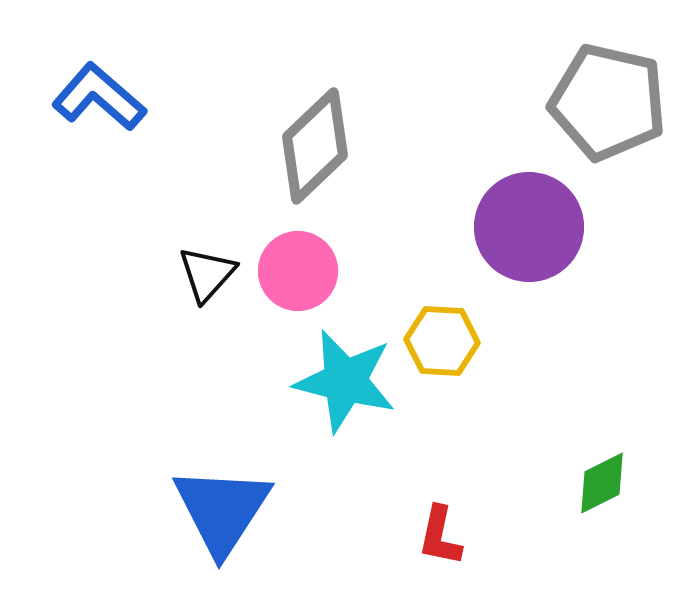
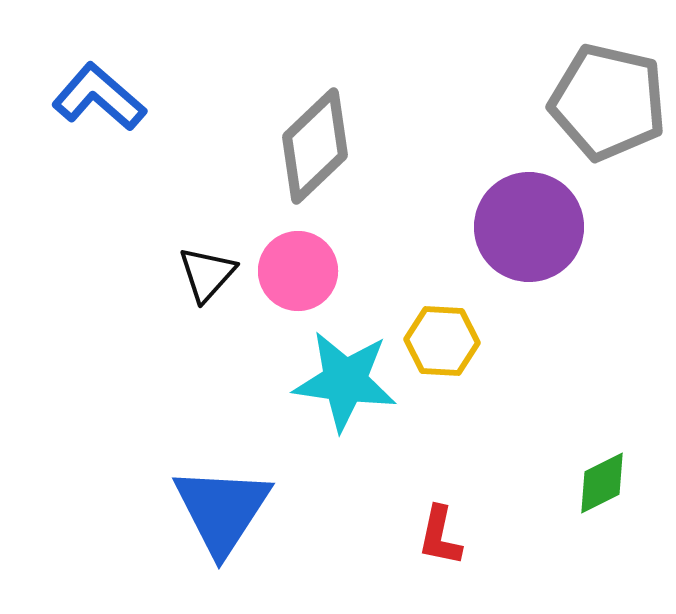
cyan star: rotated 6 degrees counterclockwise
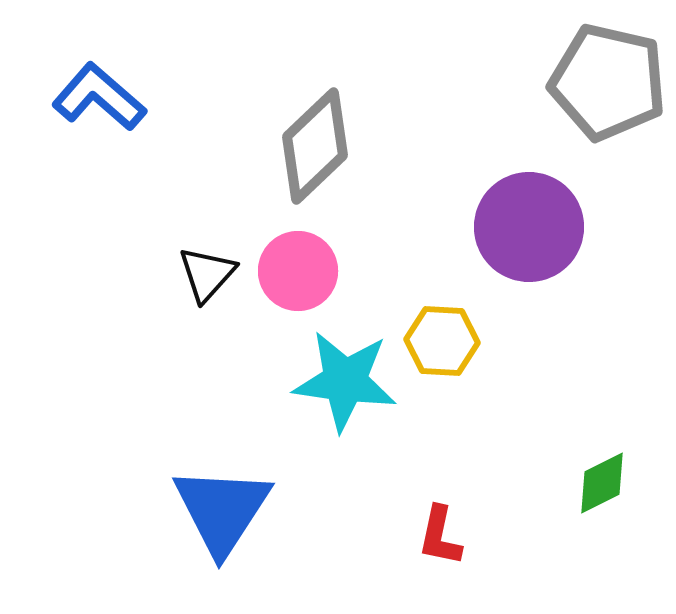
gray pentagon: moved 20 px up
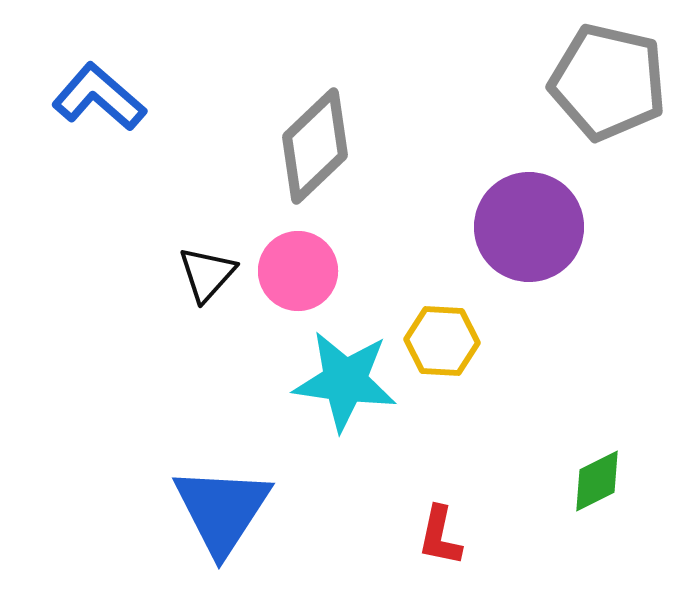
green diamond: moved 5 px left, 2 px up
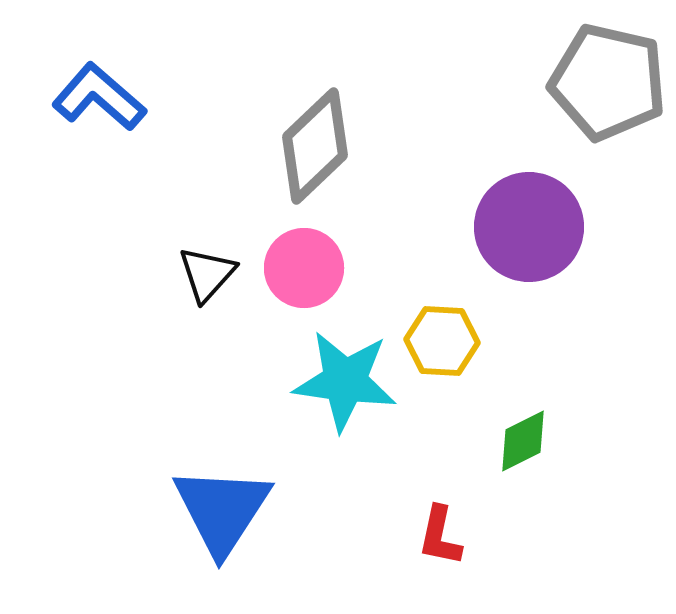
pink circle: moved 6 px right, 3 px up
green diamond: moved 74 px left, 40 px up
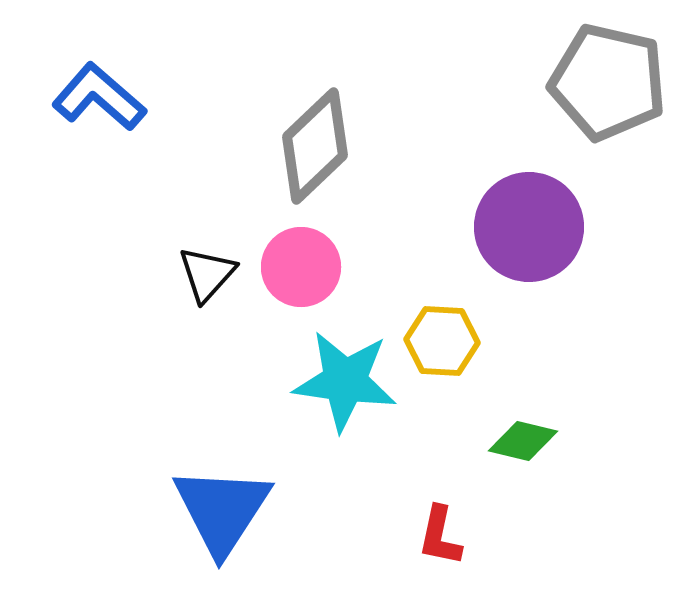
pink circle: moved 3 px left, 1 px up
green diamond: rotated 40 degrees clockwise
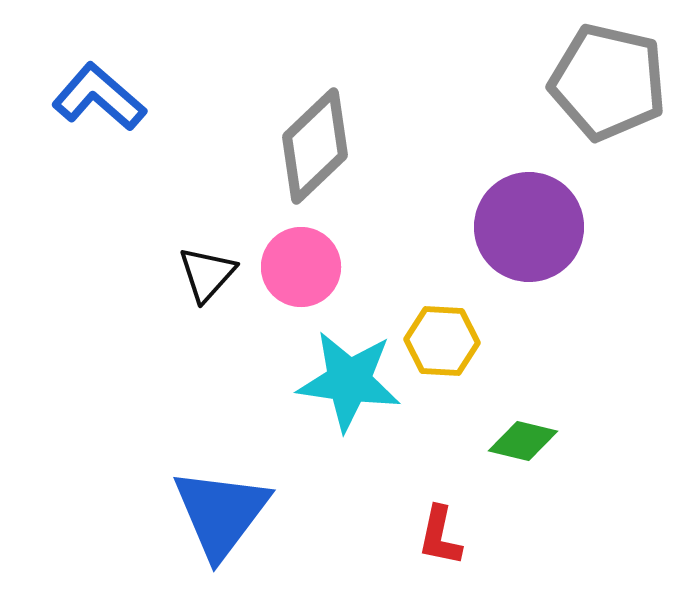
cyan star: moved 4 px right
blue triangle: moved 1 px left, 3 px down; rotated 4 degrees clockwise
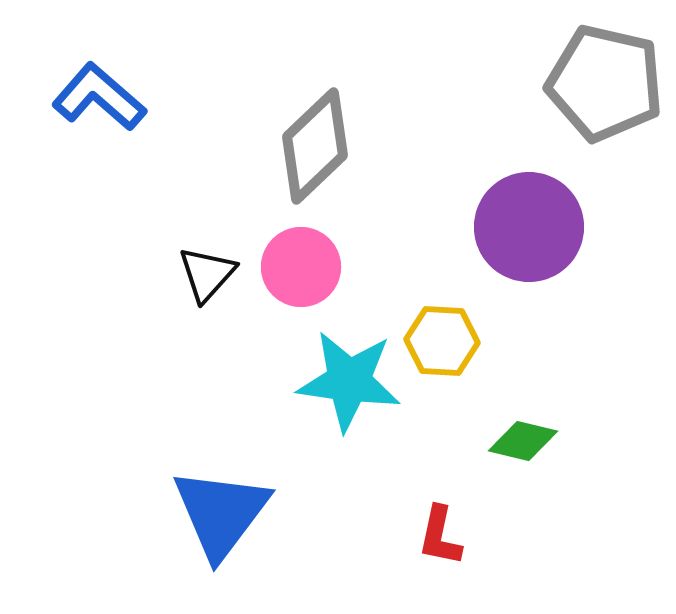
gray pentagon: moved 3 px left, 1 px down
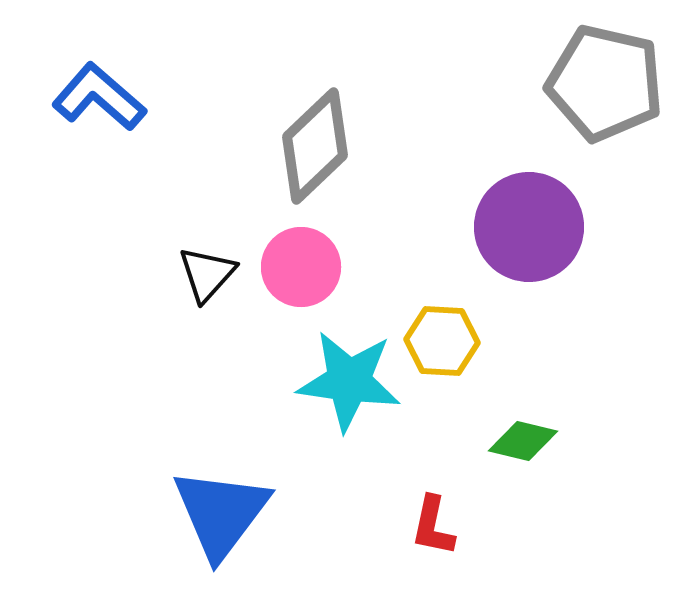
red L-shape: moved 7 px left, 10 px up
